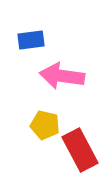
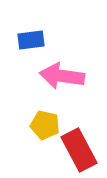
red rectangle: moved 1 px left
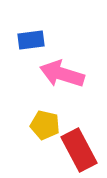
pink arrow: moved 2 px up; rotated 9 degrees clockwise
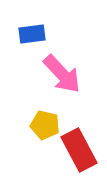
blue rectangle: moved 1 px right, 6 px up
pink arrow: rotated 150 degrees counterclockwise
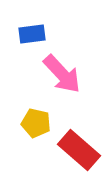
yellow pentagon: moved 9 px left, 2 px up
red rectangle: rotated 21 degrees counterclockwise
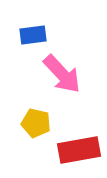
blue rectangle: moved 1 px right, 1 px down
red rectangle: rotated 51 degrees counterclockwise
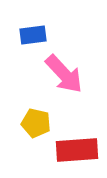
pink arrow: moved 2 px right
red rectangle: moved 2 px left; rotated 6 degrees clockwise
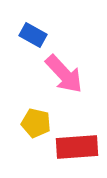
blue rectangle: rotated 36 degrees clockwise
red rectangle: moved 3 px up
